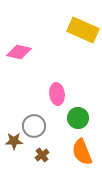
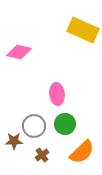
green circle: moved 13 px left, 6 px down
orange semicircle: rotated 112 degrees counterclockwise
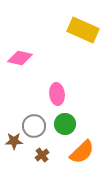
pink diamond: moved 1 px right, 6 px down
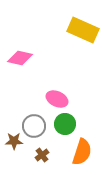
pink ellipse: moved 5 px down; rotated 60 degrees counterclockwise
orange semicircle: rotated 28 degrees counterclockwise
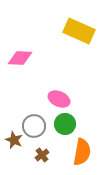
yellow rectangle: moved 4 px left, 1 px down
pink diamond: rotated 10 degrees counterclockwise
pink ellipse: moved 2 px right
brown star: moved 1 px up; rotated 24 degrees clockwise
orange semicircle: rotated 8 degrees counterclockwise
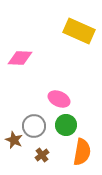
green circle: moved 1 px right, 1 px down
